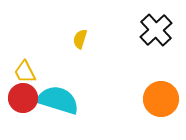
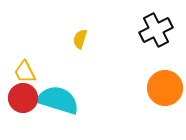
black cross: rotated 16 degrees clockwise
orange circle: moved 4 px right, 11 px up
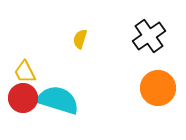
black cross: moved 7 px left, 6 px down; rotated 8 degrees counterclockwise
orange circle: moved 7 px left
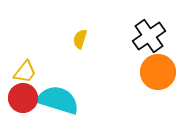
yellow trapezoid: rotated 115 degrees counterclockwise
orange circle: moved 16 px up
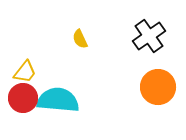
yellow semicircle: rotated 42 degrees counterclockwise
orange circle: moved 15 px down
cyan semicircle: rotated 12 degrees counterclockwise
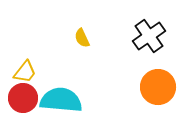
yellow semicircle: moved 2 px right, 1 px up
cyan semicircle: moved 3 px right
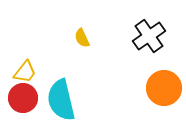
orange circle: moved 6 px right, 1 px down
cyan semicircle: rotated 108 degrees counterclockwise
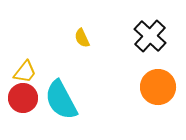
black cross: moved 1 px right; rotated 12 degrees counterclockwise
orange circle: moved 6 px left, 1 px up
cyan semicircle: rotated 15 degrees counterclockwise
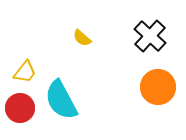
yellow semicircle: rotated 24 degrees counterclockwise
red circle: moved 3 px left, 10 px down
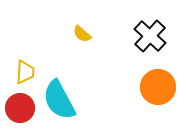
yellow semicircle: moved 4 px up
yellow trapezoid: rotated 35 degrees counterclockwise
cyan semicircle: moved 2 px left
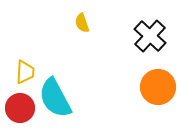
yellow semicircle: moved 11 px up; rotated 30 degrees clockwise
cyan semicircle: moved 4 px left, 2 px up
